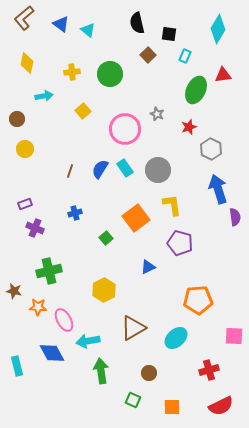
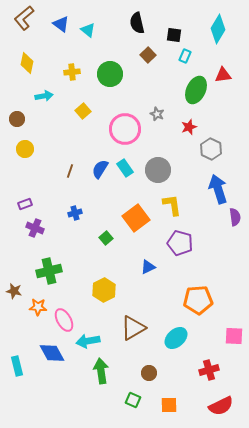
black square at (169, 34): moved 5 px right, 1 px down
orange square at (172, 407): moved 3 px left, 2 px up
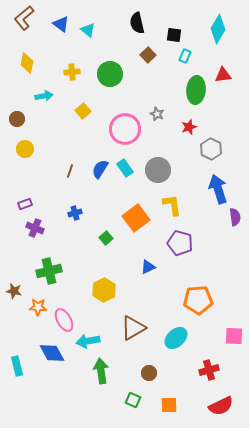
green ellipse at (196, 90): rotated 20 degrees counterclockwise
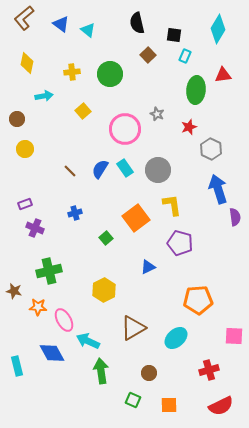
brown line at (70, 171): rotated 64 degrees counterclockwise
cyan arrow at (88, 341): rotated 35 degrees clockwise
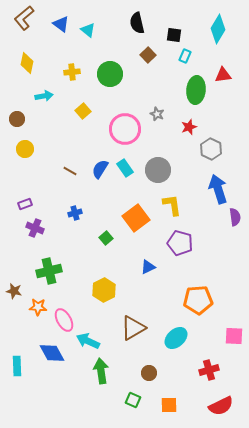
brown line at (70, 171): rotated 16 degrees counterclockwise
cyan rectangle at (17, 366): rotated 12 degrees clockwise
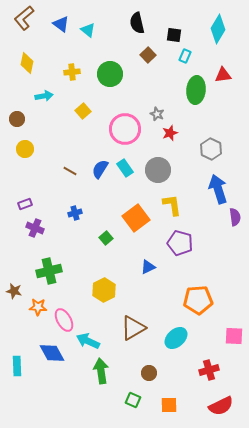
red star at (189, 127): moved 19 px left, 6 px down
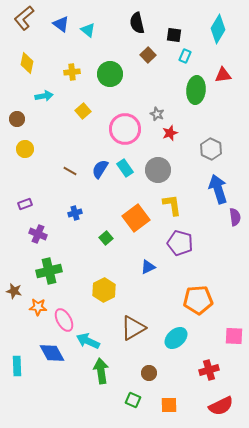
purple cross at (35, 228): moved 3 px right, 6 px down
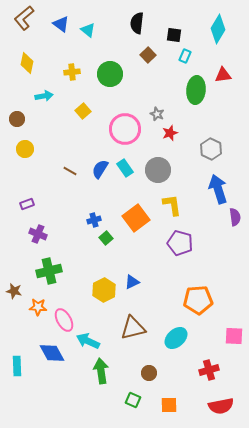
black semicircle at (137, 23): rotated 20 degrees clockwise
purple rectangle at (25, 204): moved 2 px right
blue cross at (75, 213): moved 19 px right, 7 px down
blue triangle at (148, 267): moved 16 px left, 15 px down
brown triangle at (133, 328): rotated 16 degrees clockwise
red semicircle at (221, 406): rotated 15 degrees clockwise
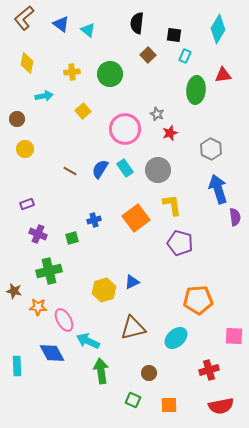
green square at (106, 238): moved 34 px left; rotated 24 degrees clockwise
yellow hexagon at (104, 290): rotated 10 degrees clockwise
